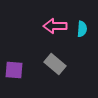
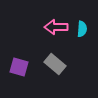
pink arrow: moved 1 px right, 1 px down
purple square: moved 5 px right, 3 px up; rotated 12 degrees clockwise
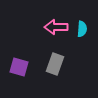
gray rectangle: rotated 70 degrees clockwise
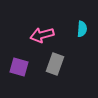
pink arrow: moved 14 px left, 8 px down; rotated 15 degrees counterclockwise
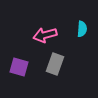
pink arrow: moved 3 px right
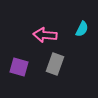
cyan semicircle: rotated 21 degrees clockwise
pink arrow: rotated 20 degrees clockwise
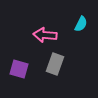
cyan semicircle: moved 1 px left, 5 px up
purple square: moved 2 px down
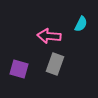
pink arrow: moved 4 px right, 1 px down
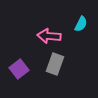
purple square: rotated 36 degrees clockwise
